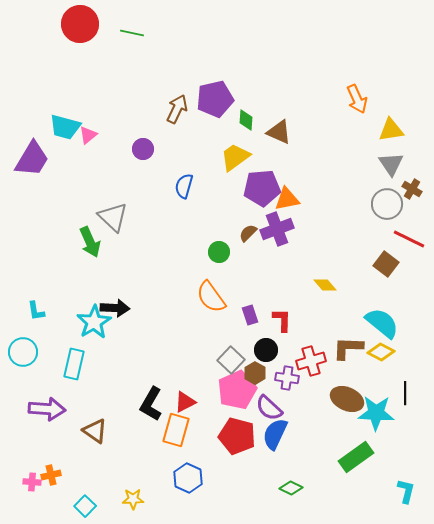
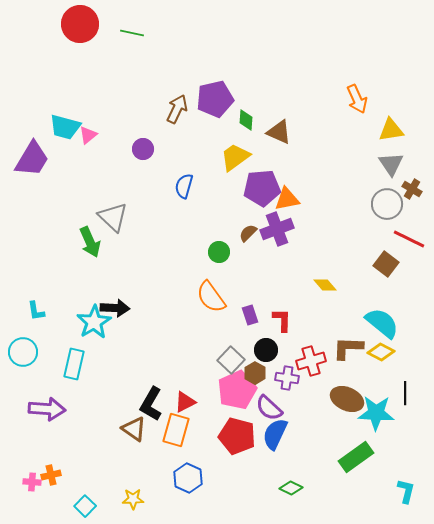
brown triangle at (95, 431): moved 39 px right, 2 px up
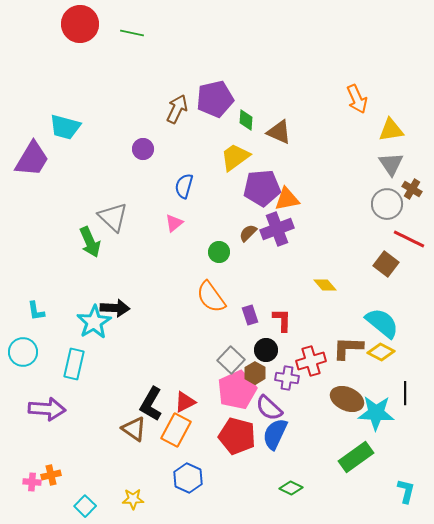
pink triangle at (88, 135): moved 86 px right, 88 px down
orange rectangle at (176, 430): rotated 12 degrees clockwise
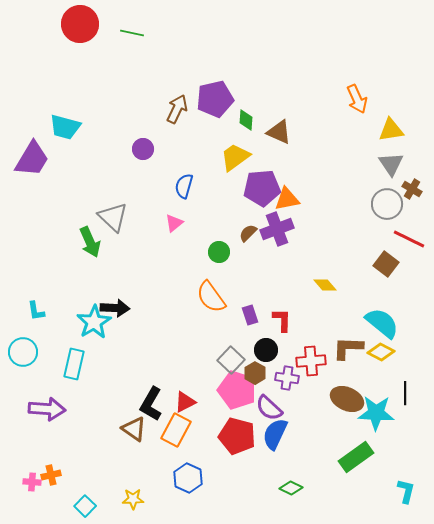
red cross at (311, 361): rotated 12 degrees clockwise
pink pentagon at (237, 390): rotated 30 degrees counterclockwise
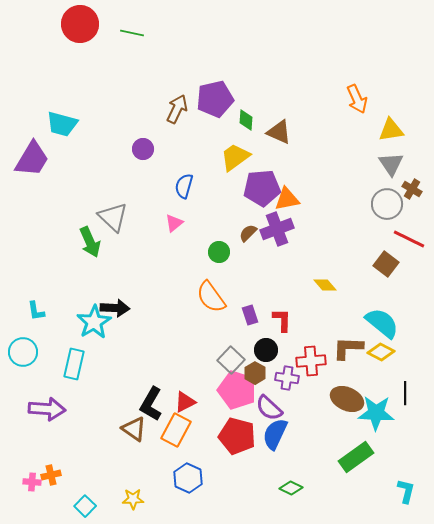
cyan trapezoid at (65, 127): moved 3 px left, 3 px up
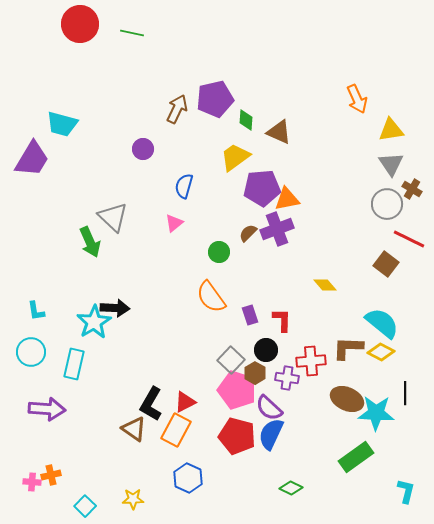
cyan circle at (23, 352): moved 8 px right
blue semicircle at (275, 434): moved 4 px left
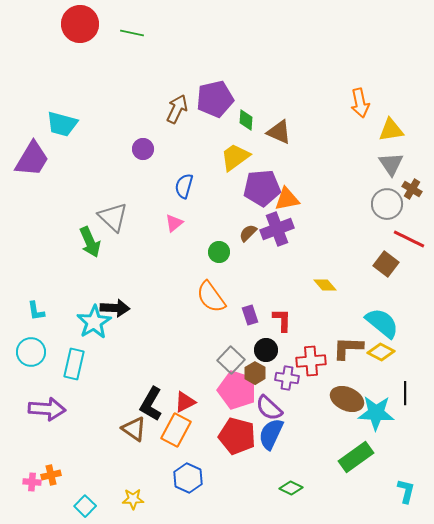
orange arrow at (357, 99): moved 3 px right, 4 px down; rotated 12 degrees clockwise
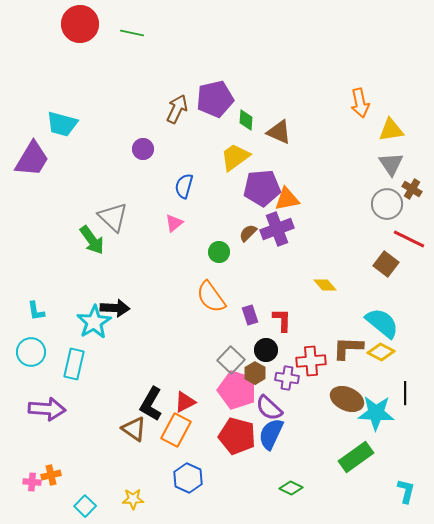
green arrow at (90, 242): moved 2 px right, 2 px up; rotated 12 degrees counterclockwise
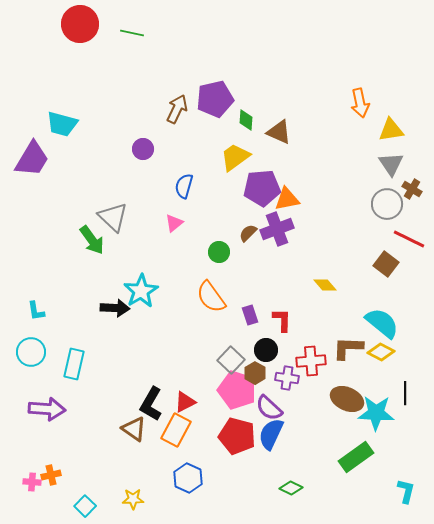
cyan star at (94, 322): moved 47 px right, 31 px up
